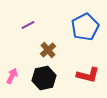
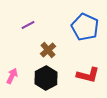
blue pentagon: rotated 20 degrees counterclockwise
black hexagon: moved 2 px right; rotated 15 degrees counterclockwise
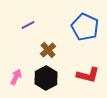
pink arrow: moved 4 px right, 1 px down
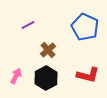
pink arrow: moved 1 px up
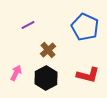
pink arrow: moved 3 px up
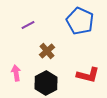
blue pentagon: moved 5 px left, 6 px up
brown cross: moved 1 px left, 1 px down
pink arrow: rotated 35 degrees counterclockwise
black hexagon: moved 5 px down
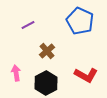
red L-shape: moved 2 px left; rotated 15 degrees clockwise
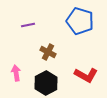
blue pentagon: rotated 8 degrees counterclockwise
purple line: rotated 16 degrees clockwise
brown cross: moved 1 px right, 1 px down; rotated 21 degrees counterclockwise
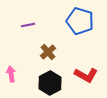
brown cross: rotated 21 degrees clockwise
pink arrow: moved 5 px left, 1 px down
black hexagon: moved 4 px right
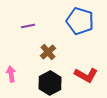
purple line: moved 1 px down
